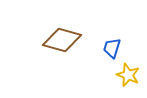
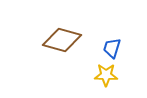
yellow star: moved 22 px left; rotated 20 degrees counterclockwise
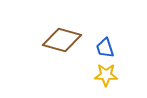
blue trapezoid: moved 7 px left; rotated 35 degrees counterclockwise
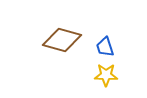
blue trapezoid: moved 1 px up
